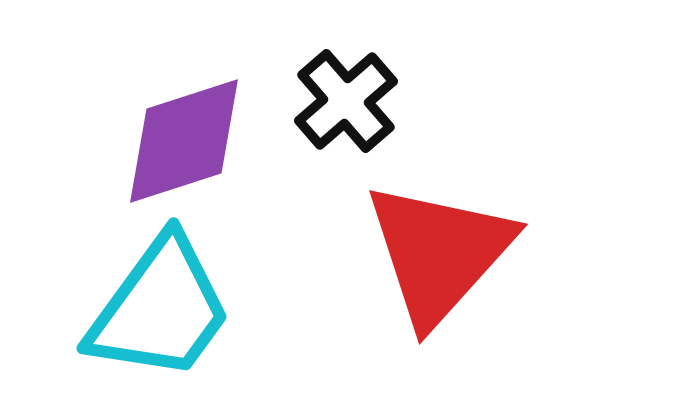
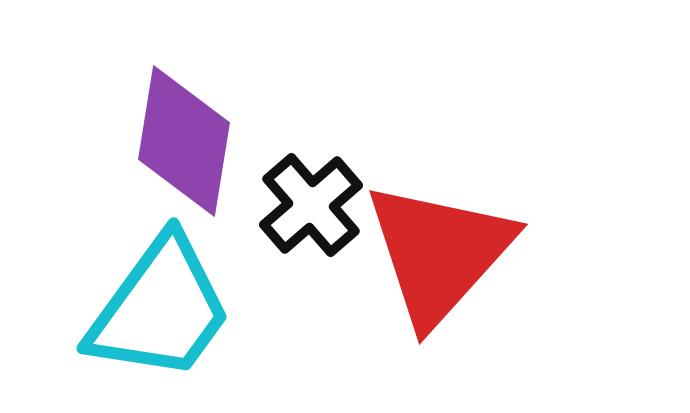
black cross: moved 35 px left, 104 px down
purple diamond: rotated 63 degrees counterclockwise
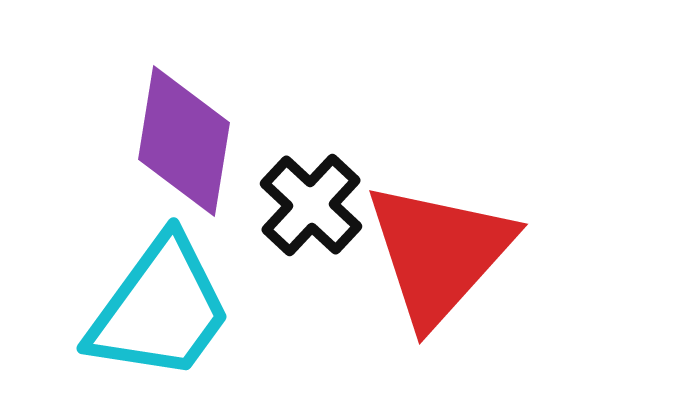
black cross: rotated 6 degrees counterclockwise
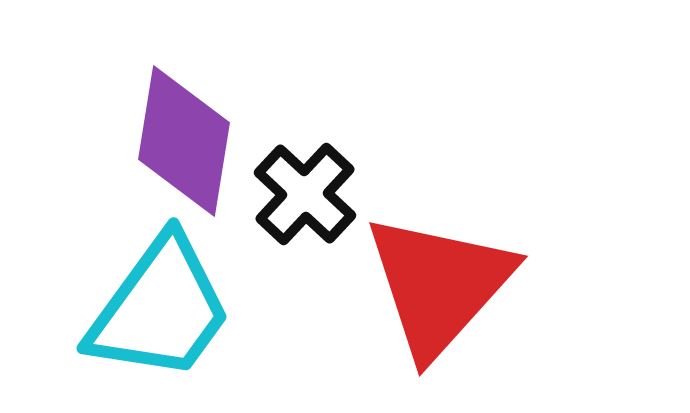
black cross: moved 6 px left, 11 px up
red triangle: moved 32 px down
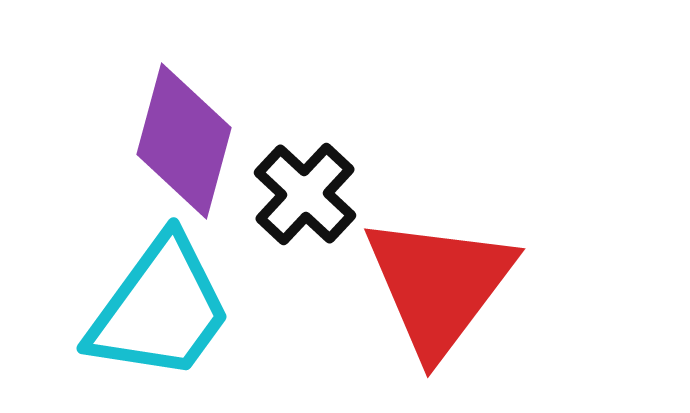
purple diamond: rotated 6 degrees clockwise
red triangle: rotated 5 degrees counterclockwise
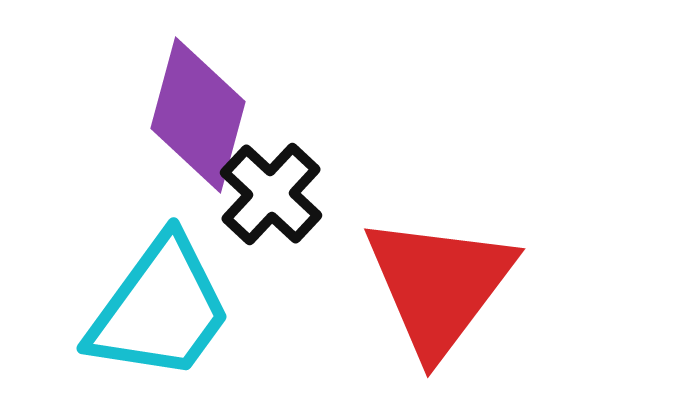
purple diamond: moved 14 px right, 26 px up
black cross: moved 34 px left
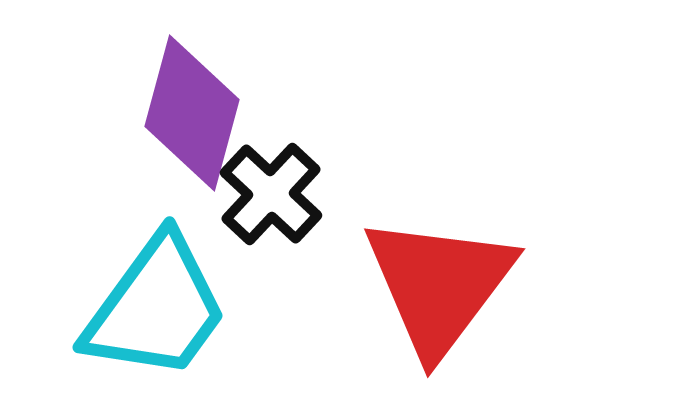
purple diamond: moved 6 px left, 2 px up
cyan trapezoid: moved 4 px left, 1 px up
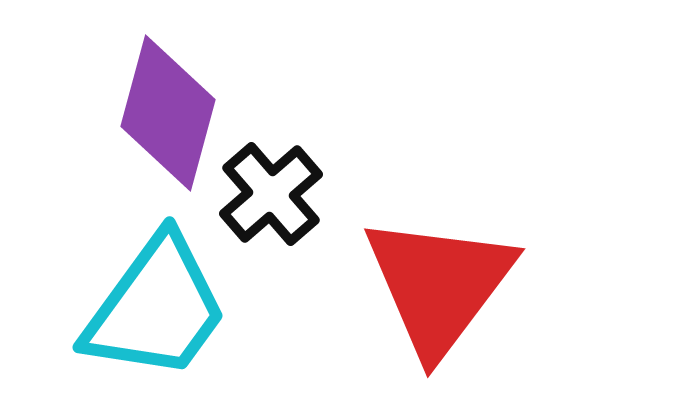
purple diamond: moved 24 px left
black cross: rotated 6 degrees clockwise
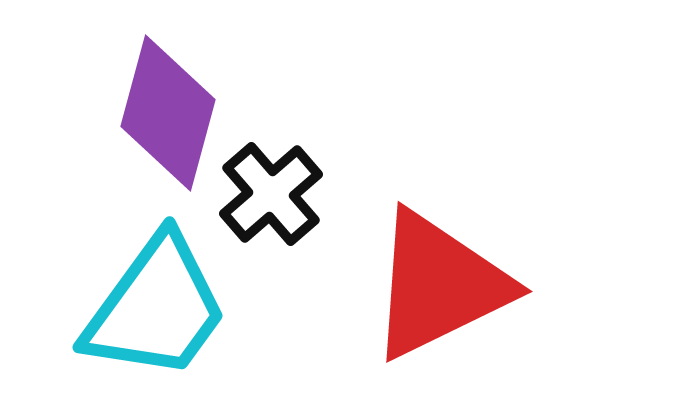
red triangle: rotated 27 degrees clockwise
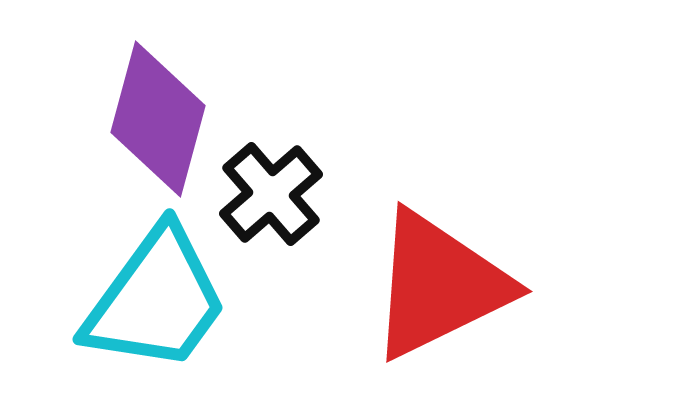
purple diamond: moved 10 px left, 6 px down
cyan trapezoid: moved 8 px up
